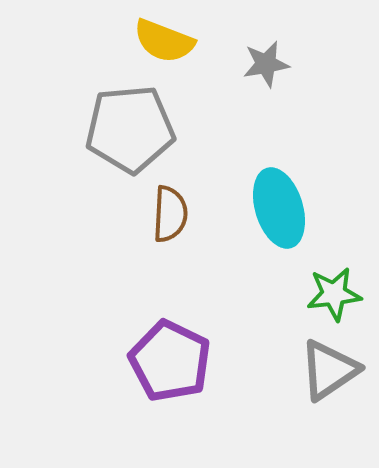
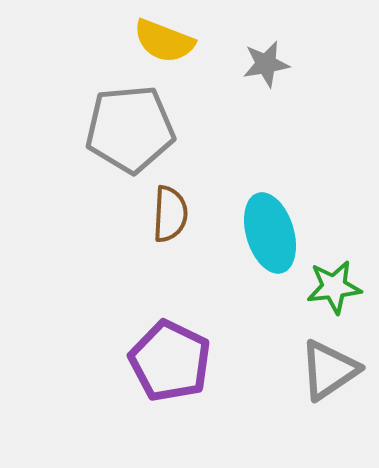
cyan ellipse: moved 9 px left, 25 px down
green star: moved 7 px up
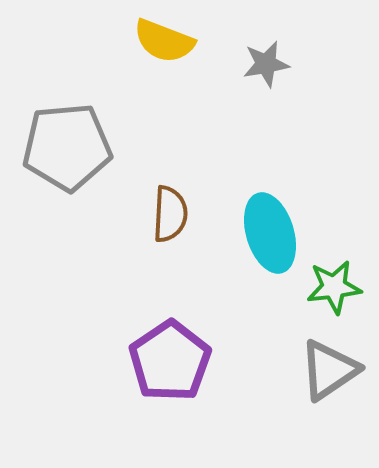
gray pentagon: moved 63 px left, 18 px down
purple pentagon: rotated 12 degrees clockwise
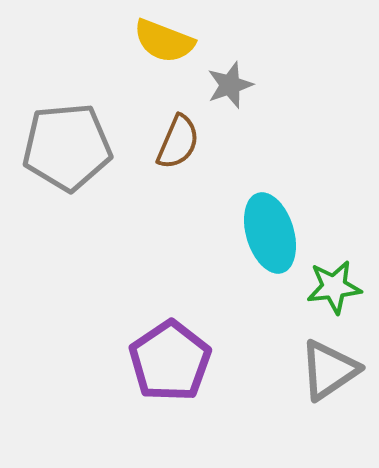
gray star: moved 36 px left, 21 px down; rotated 9 degrees counterclockwise
brown semicircle: moved 8 px right, 72 px up; rotated 20 degrees clockwise
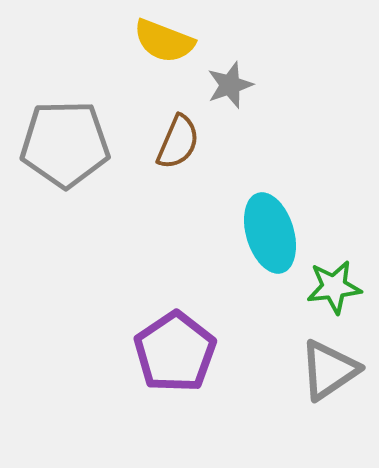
gray pentagon: moved 2 px left, 3 px up; rotated 4 degrees clockwise
purple pentagon: moved 5 px right, 9 px up
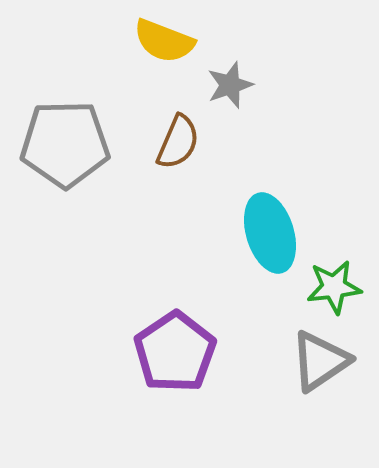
gray triangle: moved 9 px left, 9 px up
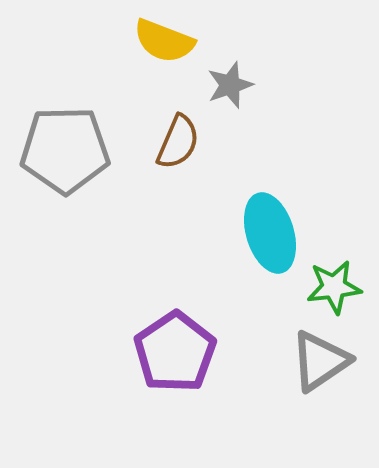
gray pentagon: moved 6 px down
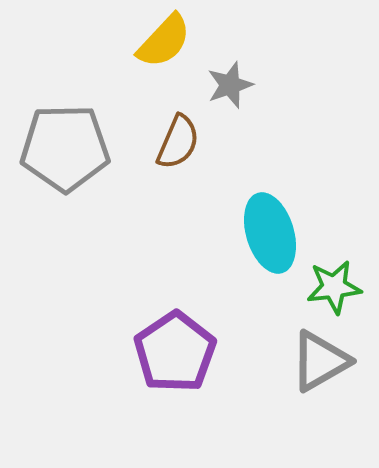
yellow semicircle: rotated 68 degrees counterclockwise
gray pentagon: moved 2 px up
gray triangle: rotated 4 degrees clockwise
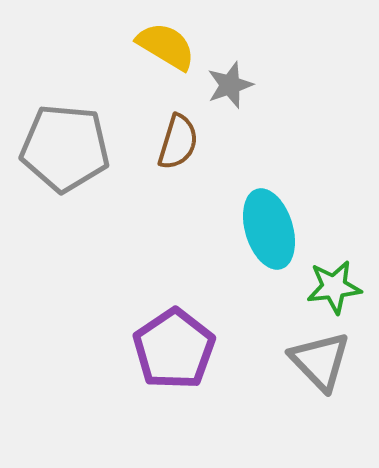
yellow semicircle: moved 2 px right, 5 px down; rotated 102 degrees counterclockwise
brown semicircle: rotated 6 degrees counterclockwise
gray pentagon: rotated 6 degrees clockwise
cyan ellipse: moved 1 px left, 4 px up
purple pentagon: moved 1 px left, 3 px up
gray triangle: rotated 44 degrees counterclockwise
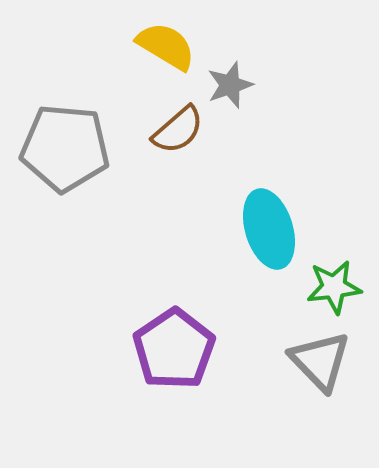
brown semicircle: moved 12 px up; rotated 32 degrees clockwise
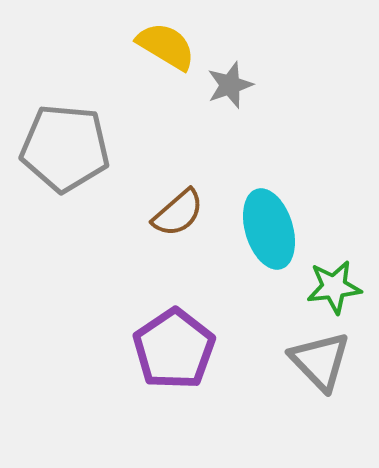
brown semicircle: moved 83 px down
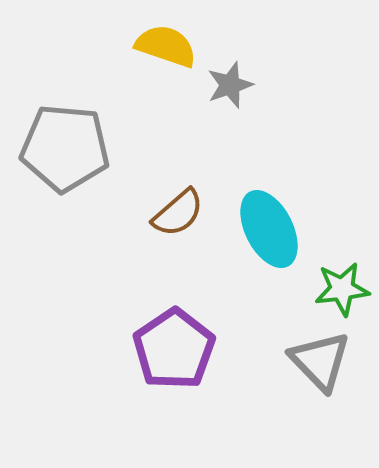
yellow semicircle: rotated 12 degrees counterclockwise
cyan ellipse: rotated 10 degrees counterclockwise
green star: moved 8 px right, 2 px down
